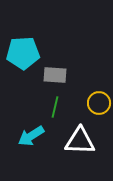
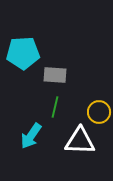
yellow circle: moved 9 px down
cyan arrow: rotated 24 degrees counterclockwise
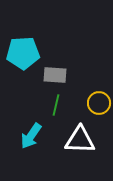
green line: moved 1 px right, 2 px up
yellow circle: moved 9 px up
white triangle: moved 1 px up
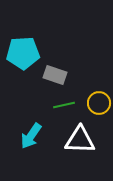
gray rectangle: rotated 15 degrees clockwise
green line: moved 8 px right; rotated 65 degrees clockwise
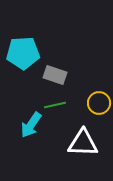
green line: moved 9 px left
cyan arrow: moved 11 px up
white triangle: moved 3 px right, 3 px down
